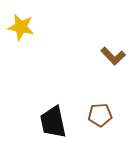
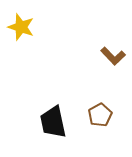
yellow star: rotated 8 degrees clockwise
brown pentagon: rotated 25 degrees counterclockwise
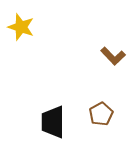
brown pentagon: moved 1 px right, 1 px up
black trapezoid: rotated 12 degrees clockwise
